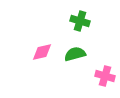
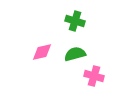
green cross: moved 5 px left
pink cross: moved 11 px left
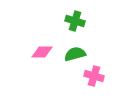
pink diamond: rotated 15 degrees clockwise
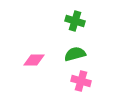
pink diamond: moved 8 px left, 8 px down
pink cross: moved 13 px left, 5 px down
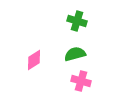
green cross: moved 2 px right
pink diamond: rotated 35 degrees counterclockwise
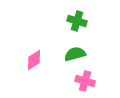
pink cross: moved 4 px right
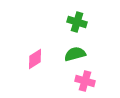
green cross: moved 1 px down
pink diamond: moved 1 px right, 1 px up
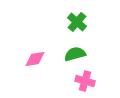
green cross: rotated 24 degrees clockwise
pink diamond: rotated 25 degrees clockwise
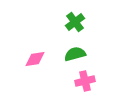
green cross: moved 2 px left; rotated 12 degrees clockwise
pink cross: rotated 30 degrees counterclockwise
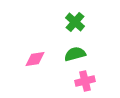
green cross: rotated 12 degrees counterclockwise
